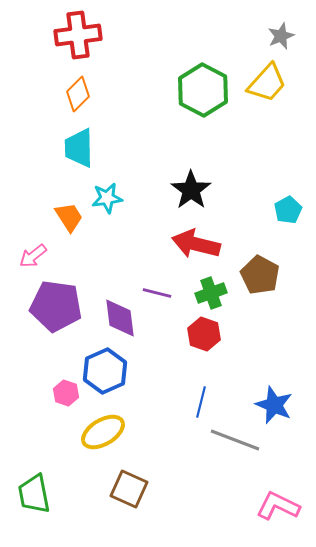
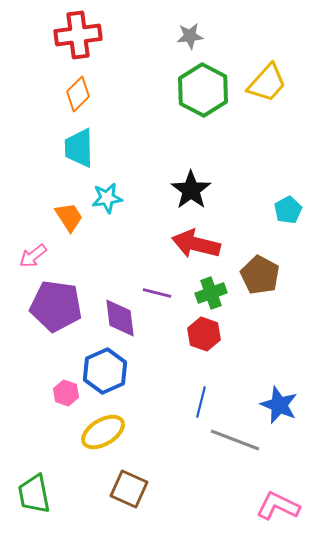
gray star: moved 91 px left; rotated 16 degrees clockwise
blue star: moved 5 px right
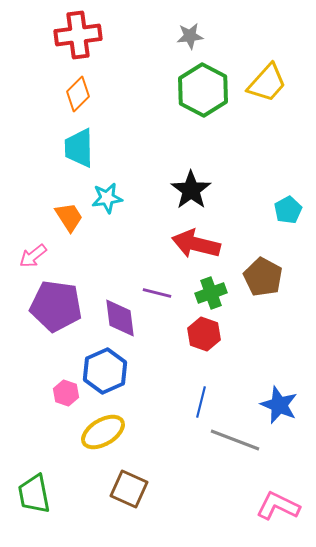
brown pentagon: moved 3 px right, 2 px down
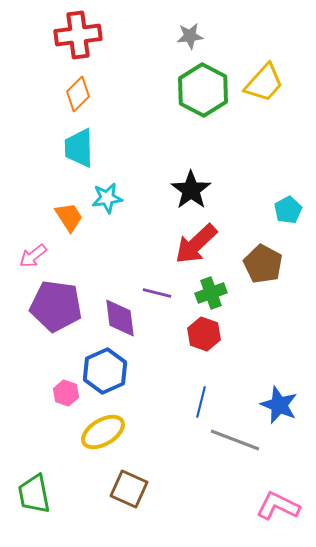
yellow trapezoid: moved 3 px left
red arrow: rotated 57 degrees counterclockwise
brown pentagon: moved 13 px up
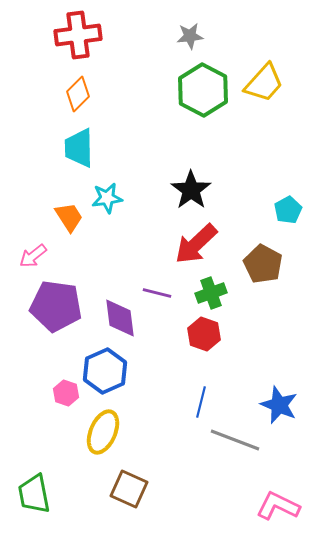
yellow ellipse: rotated 36 degrees counterclockwise
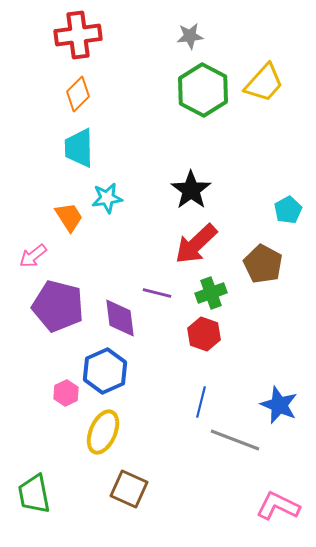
purple pentagon: moved 2 px right; rotated 6 degrees clockwise
pink hexagon: rotated 15 degrees clockwise
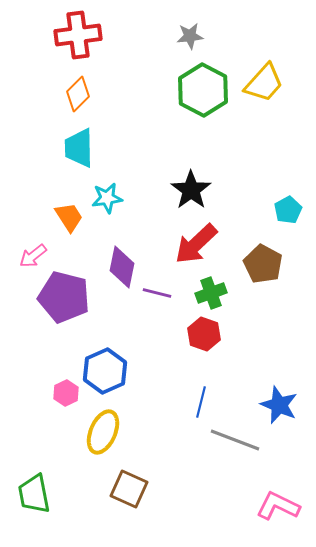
purple pentagon: moved 6 px right, 9 px up
purple diamond: moved 2 px right, 51 px up; rotated 18 degrees clockwise
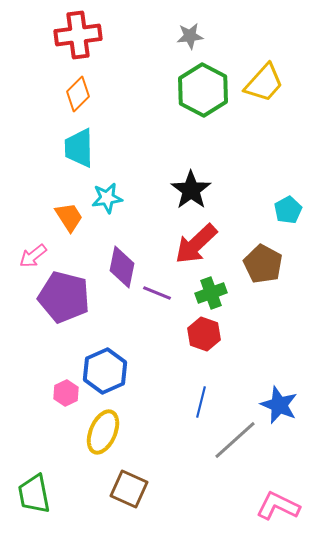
purple line: rotated 8 degrees clockwise
gray line: rotated 63 degrees counterclockwise
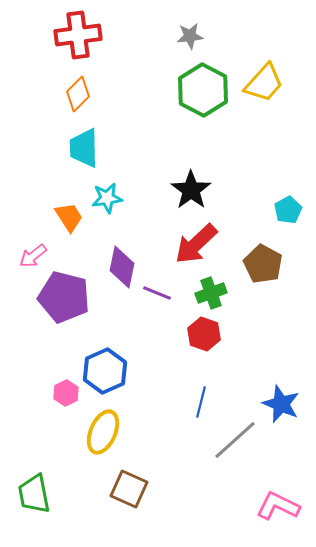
cyan trapezoid: moved 5 px right
blue star: moved 2 px right, 1 px up
